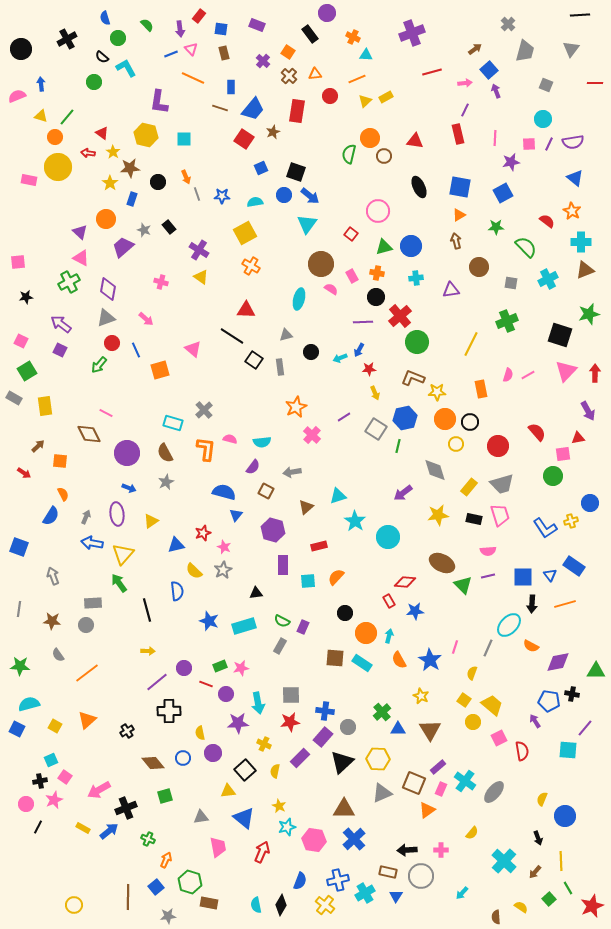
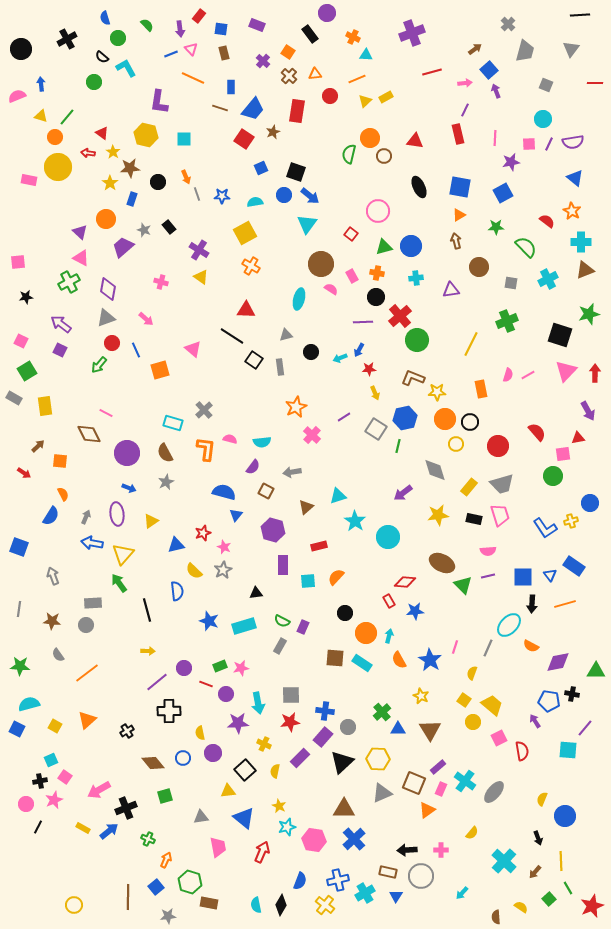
green circle at (417, 342): moved 2 px up
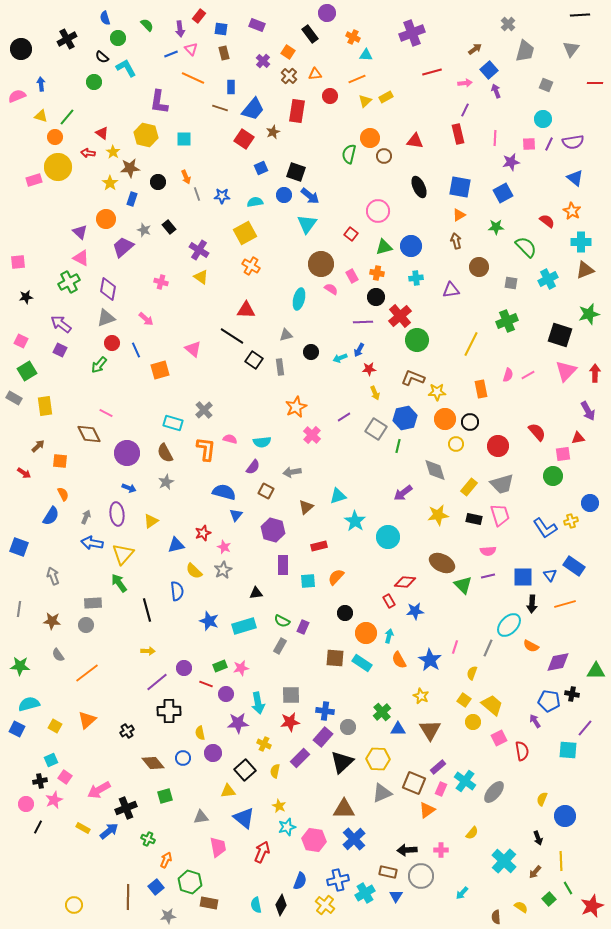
pink rectangle at (29, 180): moved 5 px right; rotated 28 degrees counterclockwise
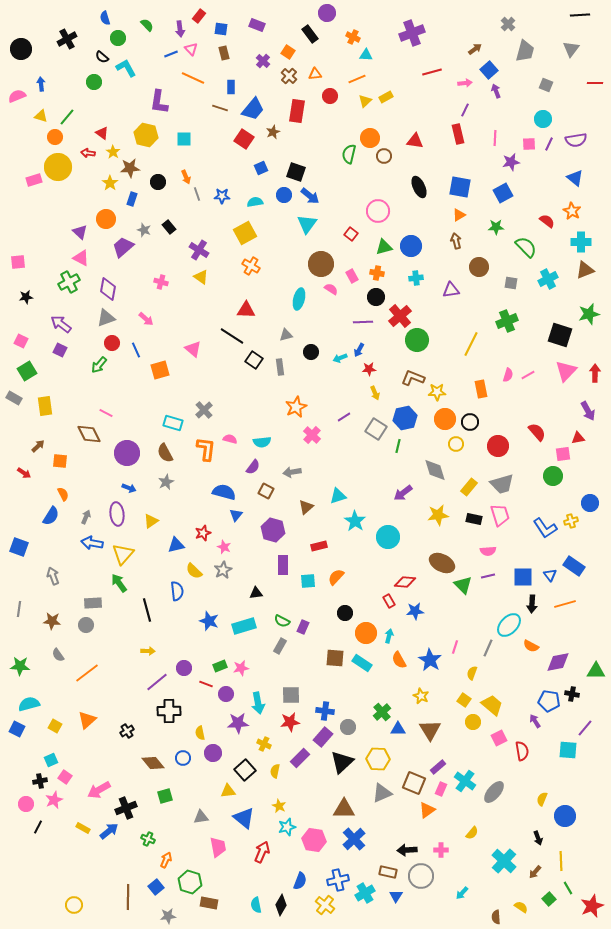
purple semicircle at (573, 142): moved 3 px right, 2 px up
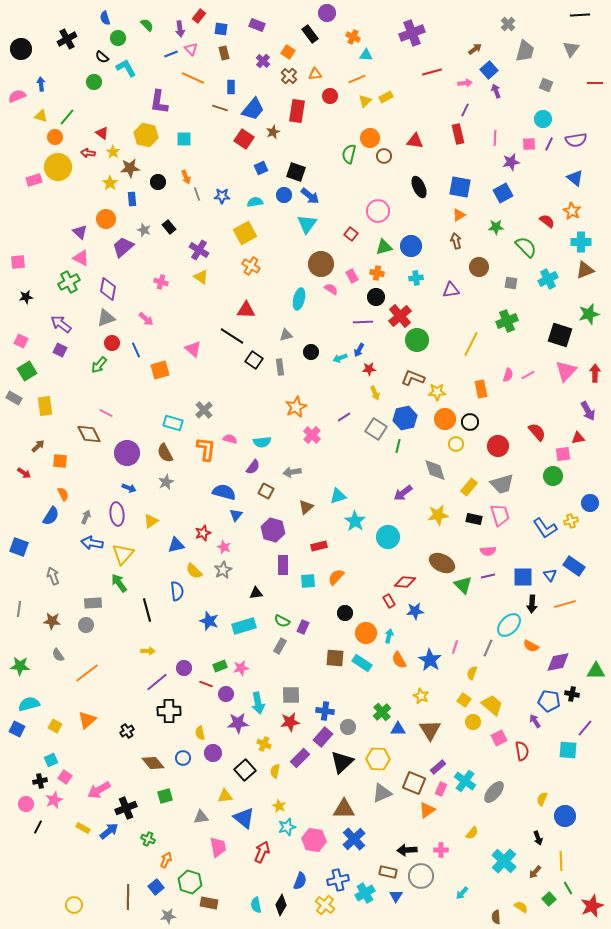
blue rectangle at (132, 199): rotated 24 degrees counterclockwise
yellow triangle at (228, 791): moved 3 px left, 5 px down
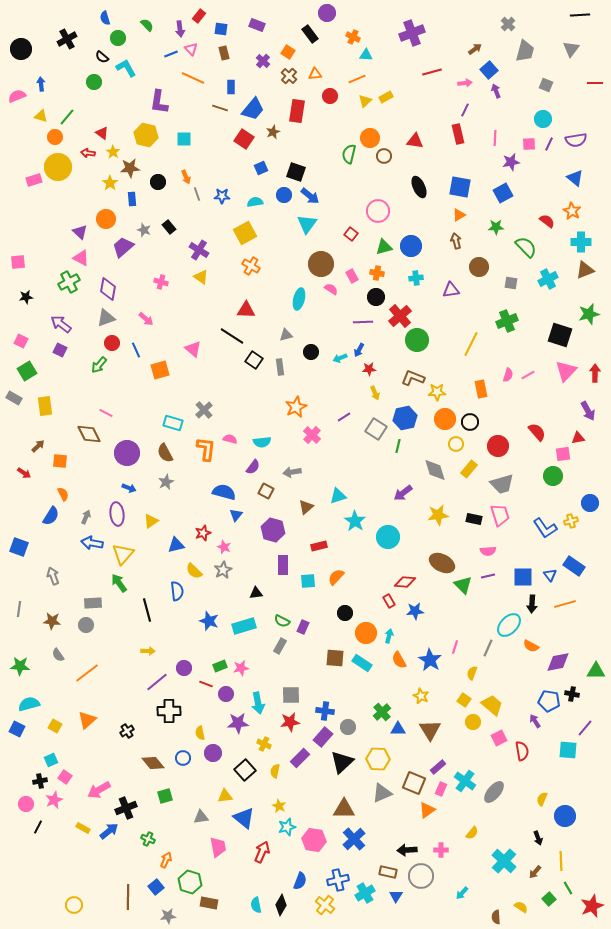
yellow rectangle at (469, 487): moved 18 px up
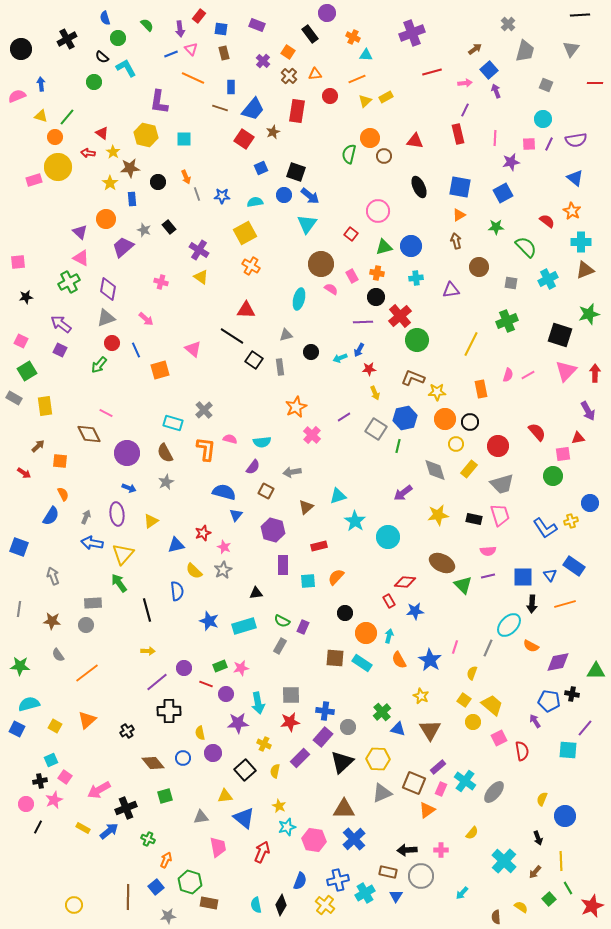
blue triangle at (398, 729): rotated 14 degrees clockwise
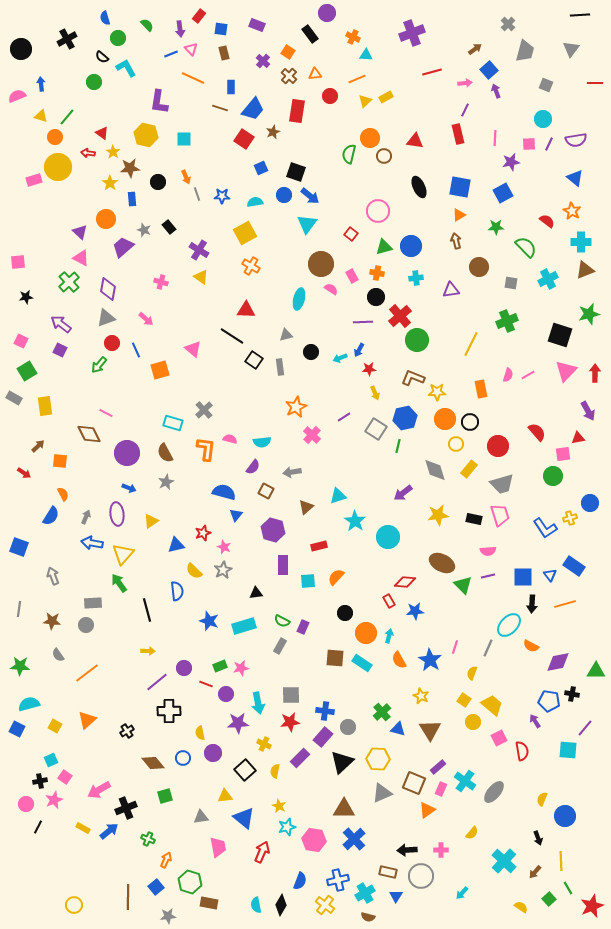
green cross at (69, 282): rotated 15 degrees counterclockwise
yellow cross at (571, 521): moved 1 px left, 3 px up
brown semicircle at (496, 917): moved 128 px left; rotated 72 degrees counterclockwise
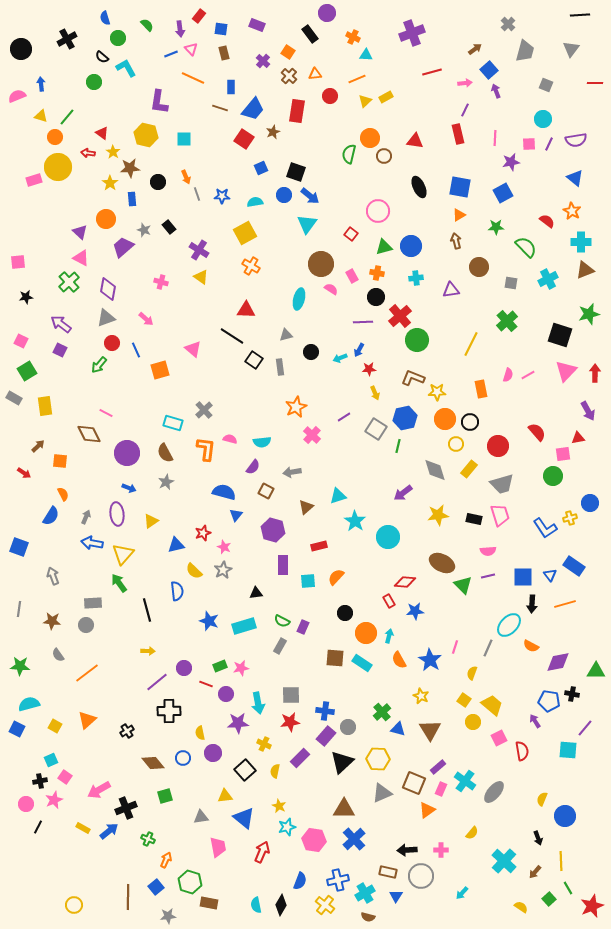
green cross at (507, 321): rotated 20 degrees counterclockwise
purple rectangle at (323, 737): moved 3 px right, 1 px up
